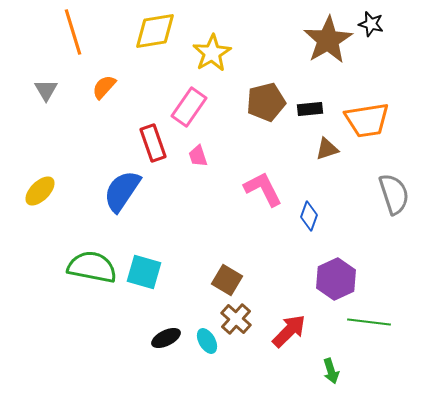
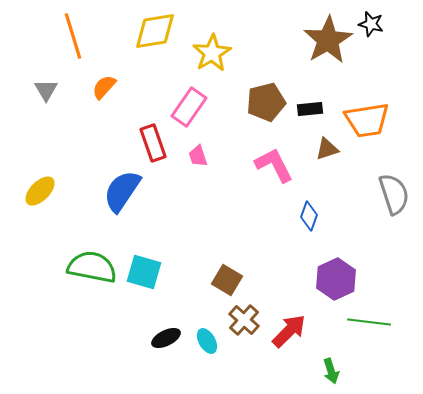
orange line: moved 4 px down
pink L-shape: moved 11 px right, 24 px up
brown cross: moved 8 px right, 1 px down
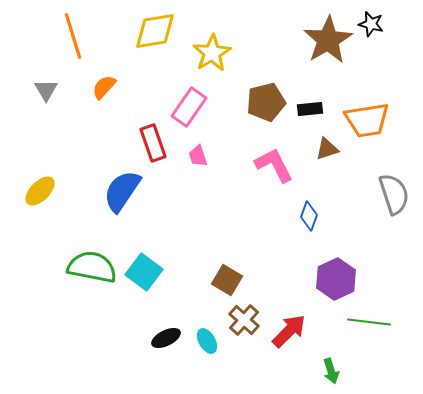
cyan square: rotated 21 degrees clockwise
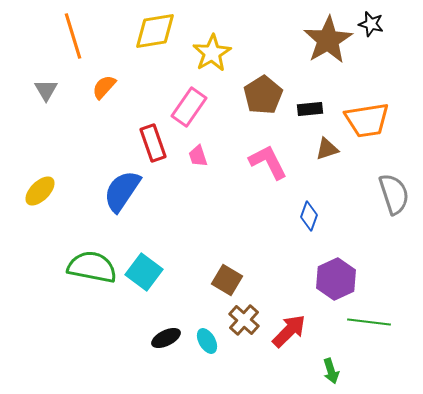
brown pentagon: moved 3 px left, 7 px up; rotated 18 degrees counterclockwise
pink L-shape: moved 6 px left, 3 px up
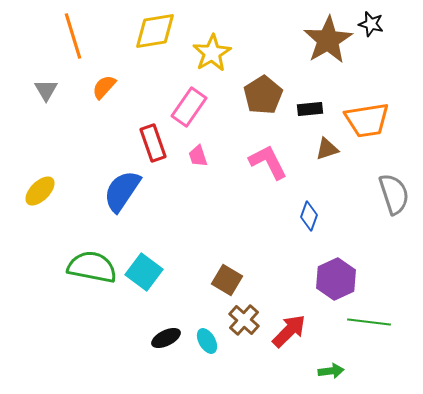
green arrow: rotated 80 degrees counterclockwise
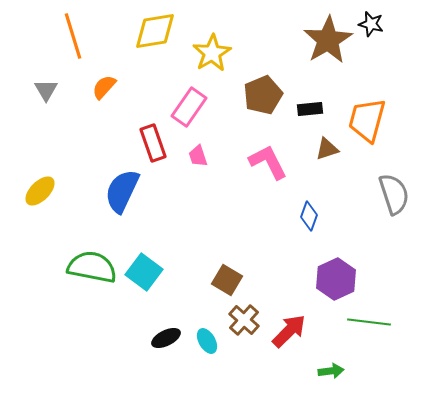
brown pentagon: rotated 9 degrees clockwise
orange trapezoid: rotated 114 degrees clockwise
blue semicircle: rotated 9 degrees counterclockwise
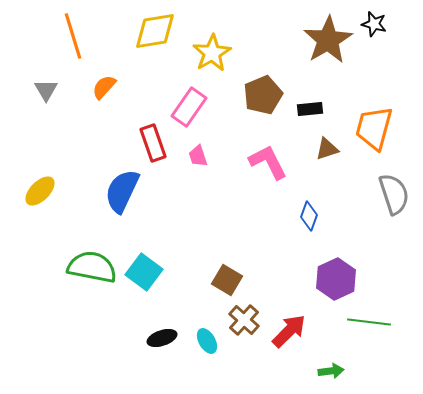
black star: moved 3 px right
orange trapezoid: moved 7 px right, 8 px down
black ellipse: moved 4 px left; rotated 8 degrees clockwise
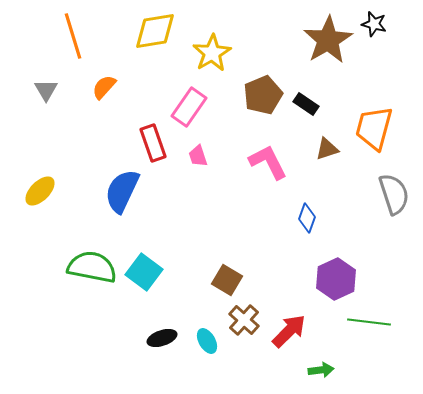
black rectangle: moved 4 px left, 5 px up; rotated 40 degrees clockwise
blue diamond: moved 2 px left, 2 px down
green arrow: moved 10 px left, 1 px up
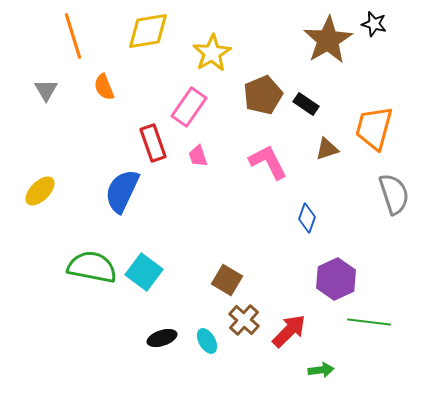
yellow diamond: moved 7 px left
orange semicircle: rotated 64 degrees counterclockwise
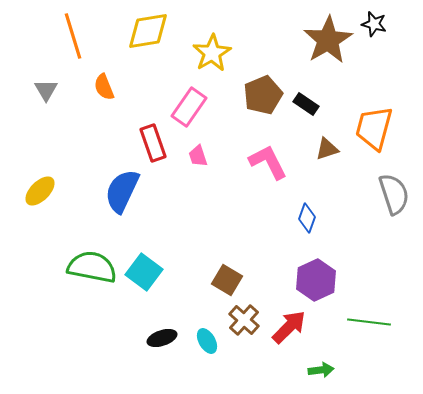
purple hexagon: moved 20 px left, 1 px down
red arrow: moved 4 px up
